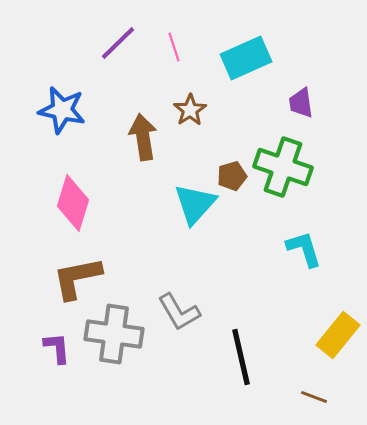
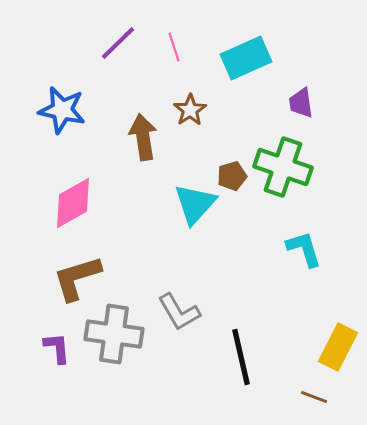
pink diamond: rotated 44 degrees clockwise
brown L-shape: rotated 6 degrees counterclockwise
yellow rectangle: moved 12 px down; rotated 12 degrees counterclockwise
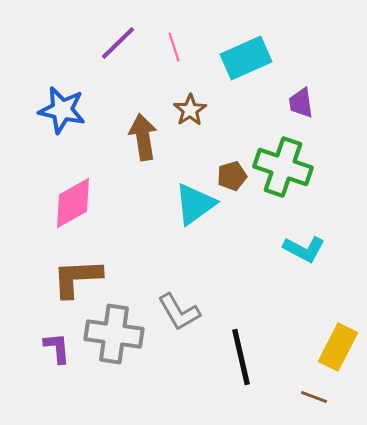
cyan triangle: rotated 12 degrees clockwise
cyan L-shape: rotated 135 degrees clockwise
brown L-shape: rotated 14 degrees clockwise
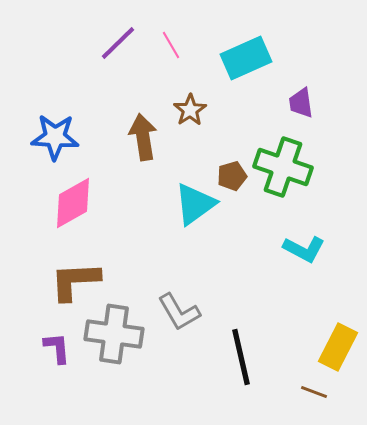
pink line: moved 3 px left, 2 px up; rotated 12 degrees counterclockwise
blue star: moved 7 px left, 27 px down; rotated 9 degrees counterclockwise
brown L-shape: moved 2 px left, 3 px down
brown line: moved 5 px up
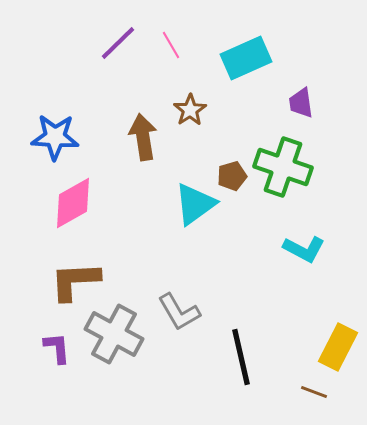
gray cross: rotated 20 degrees clockwise
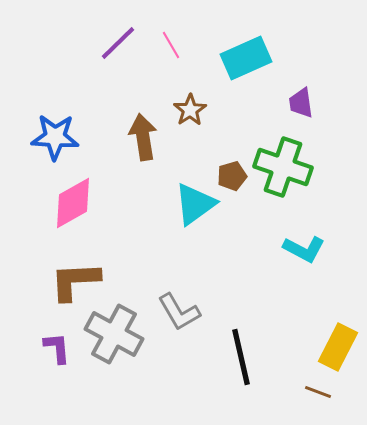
brown line: moved 4 px right
